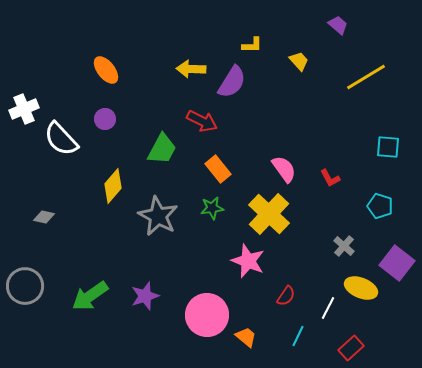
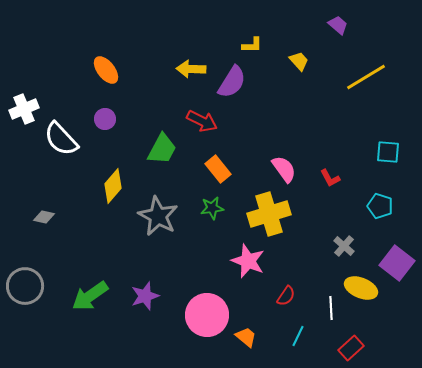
cyan square: moved 5 px down
yellow cross: rotated 30 degrees clockwise
white line: moved 3 px right; rotated 30 degrees counterclockwise
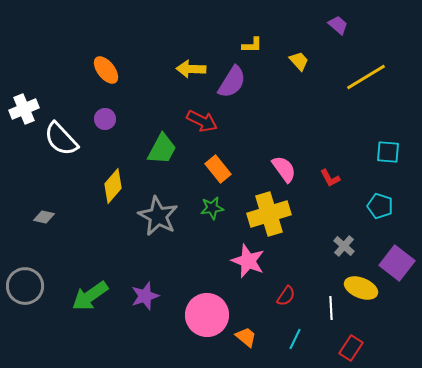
cyan line: moved 3 px left, 3 px down
red rectangle: rotated 15 degrees counterclockwise
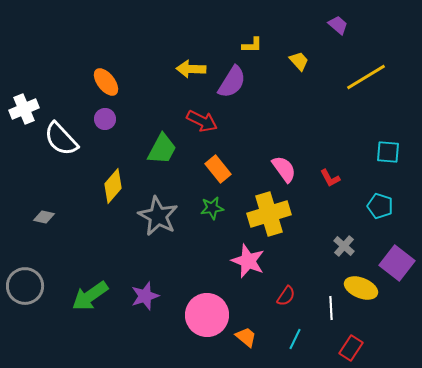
orange ellipse: moved 12 px down
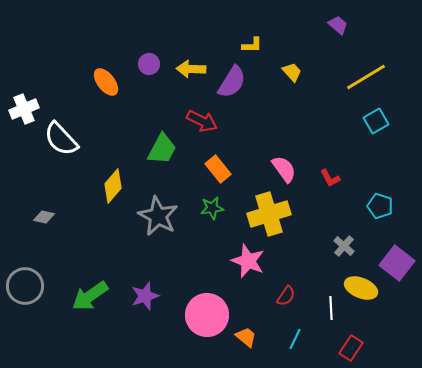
yellow trapezoid: moved 7 px left, 11 px down
purple circle: moved 44 px right, 55 px up
cyan square: moved 12 px left, 31 px up; rotated 35 degrees counterclockwise
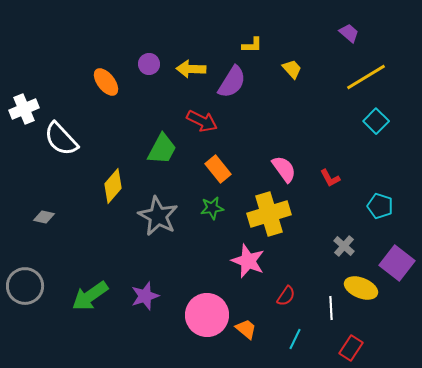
purple trapezoid: moved 11 px right, 8 px down
yellow trapezoid: moved 3 px up
cyan square: rotated 15 degrees counterclockwise
orange trapezoid: moved 8 px up
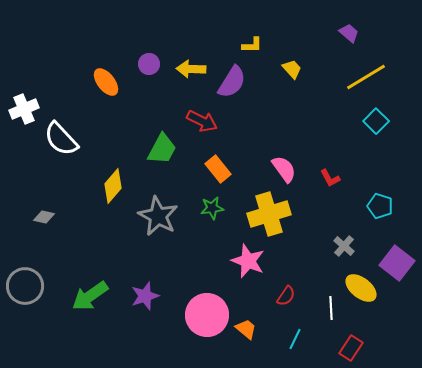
yellow ellipse: rotated 16 degrees clockwise
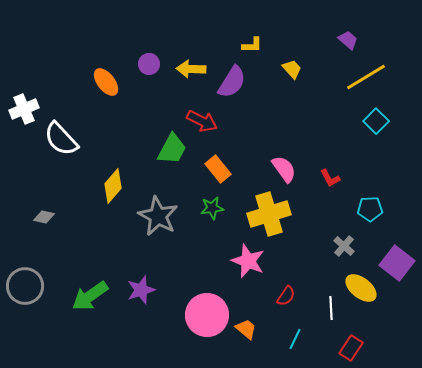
purple trapezoid: moved 1 px left, 7 px down
green trapezoid: moved 10 px right
cyan pentagon: moved 10 px left, 3 px down; rotated 20 degrees counterclockwise
purple star: moved 4 px left, 6 px up
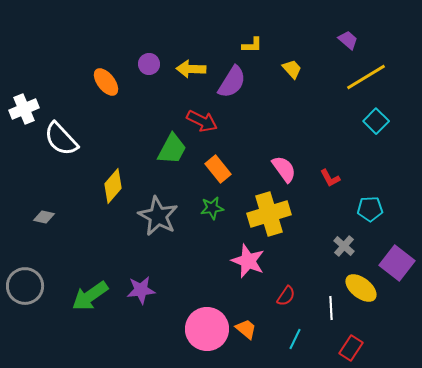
purple star: rotated 12 degrees clockwise
pink circle: moved 14 px down
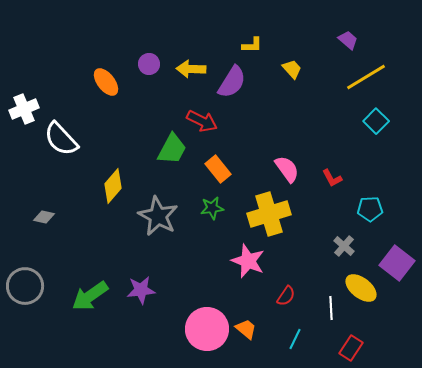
pink semicircle: moved 3 px right
red L-shape: moved 2 px right
